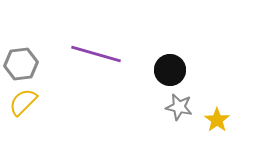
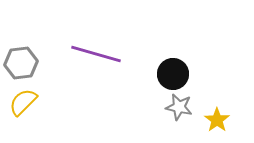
gray hexagon: moved 1 px up
black circle: moved 3 px right, 4 px down
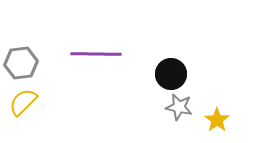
purple line: rotated 15 degrees counterclockwise
black circle: moved 2 px left
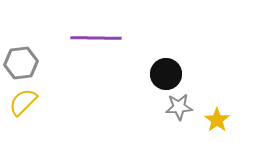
purple line: moved 16 px up
black circle: moved 5 px left
gray star: rotated 16 degrees counterclockwise
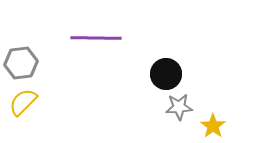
yellow star: moved 4 px left, 6 px down
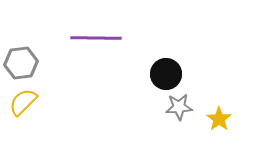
yellow star: moved 6 px right, 7 px up
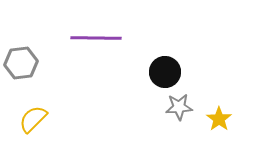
black circle: moved 1 px left, 2 px up
yellow semicircle: moved 10 px right, 17 px down
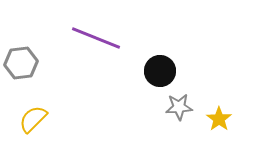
purple line: rotated 21 degrees clockwise
black circle: moved 5 px left, 1 px up
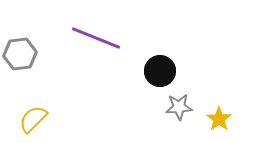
gray hexagon: moved 1 px left, 9 px up
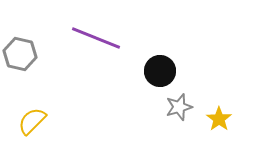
gray hexagon: rotated 20 degrees clockwise
gray star: rotated 12 degrees counterclockwise
yellow semicircle: moved 1 px left, 2 px down
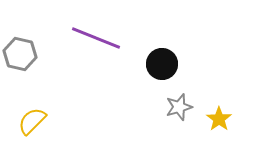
black circle: moved 2 px right, 7 px up
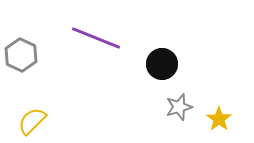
gray hexagon: moved 1 px right, 1 px down; rotated 12 degrees clockwise
